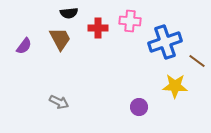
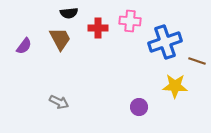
brown line: rotated 18 degrees counterclockwise
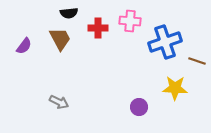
yellow star: moved 2 px down
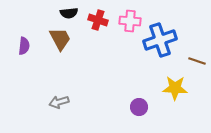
red cross: moved 8 px up; rotated 18 degrees clockwise
blue cross: moved 5 px left, 2 px up
purple semicircle: rotated 30 degrees counterclockwise
gray arrow: rotated 138 degrees clockwise
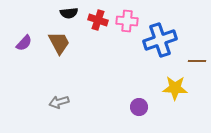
pink cross: moved 3 px left
brown trapezoid: moved 1 px left, 4 px down
purple semicircle: moved 3 px up; rotated 36 degrees clockwise
brown line: rotated 18 degrees counterclockwise
